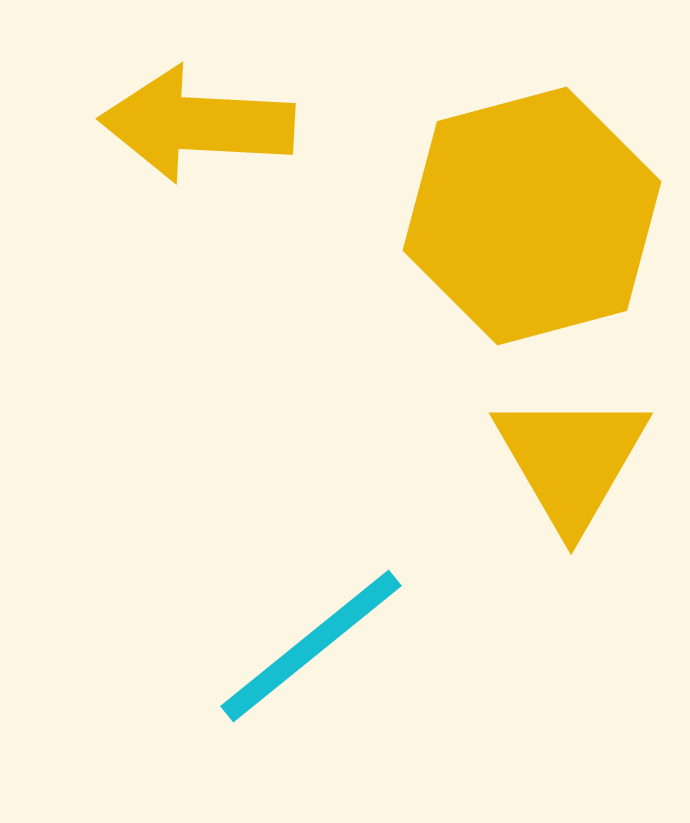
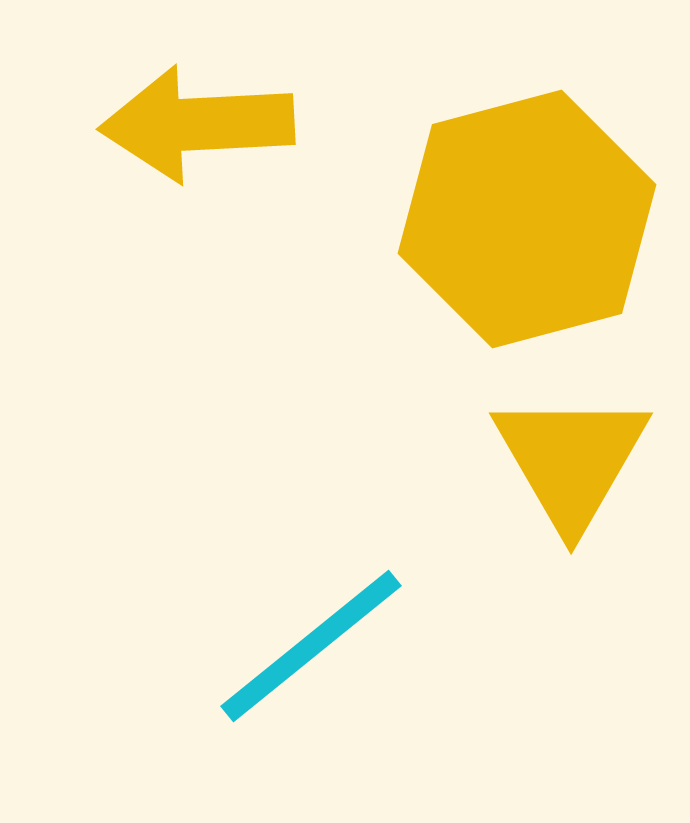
yellow arrow: rotated 6 degrees counterclockwise
yellow hexagon: moved 5 px left, 3 px down
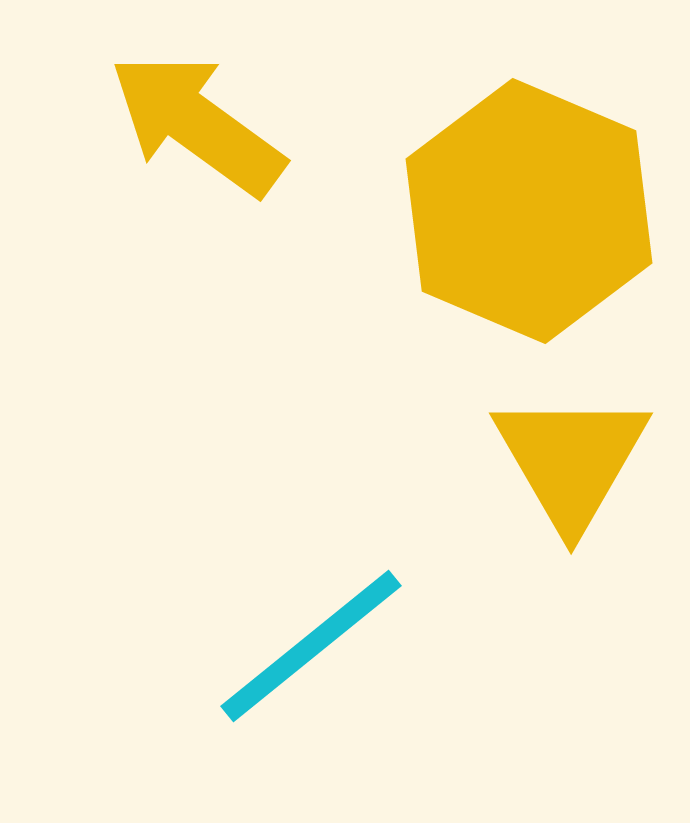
yellow arrow: rotated 39 degrees clockwise
yellow hexagon: moved 2 px right, 8 px up; rotated 22 degrees counterclockwise
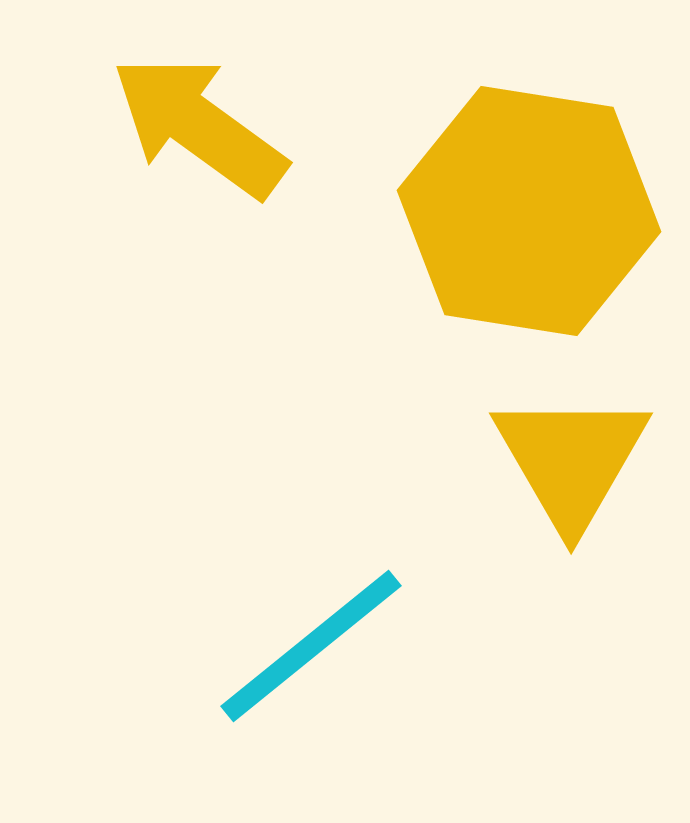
yellow arrow: moved 2 px right, 2 px down
yellow hexagon: rotated 14 degrees counterclockwise
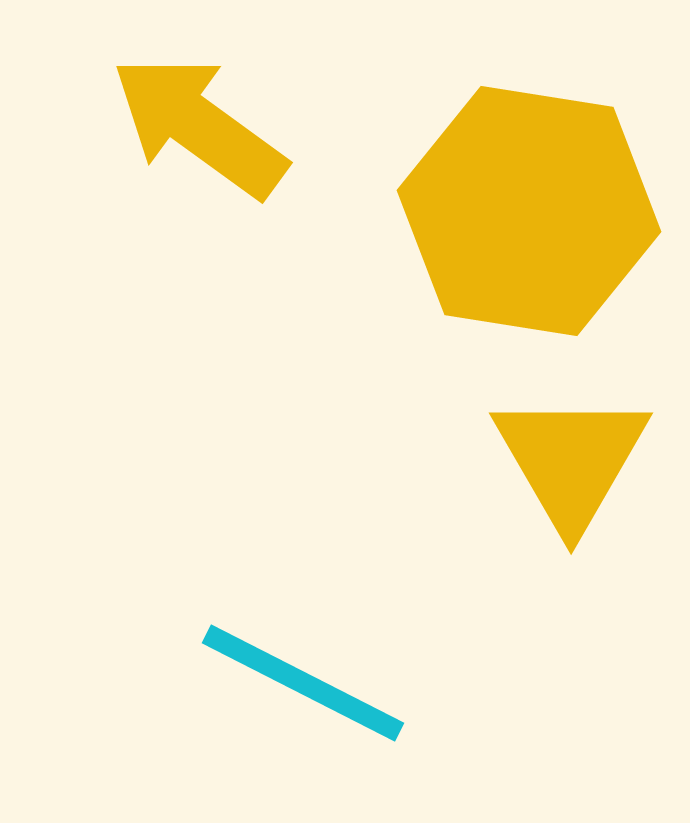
cyan line: moved 8 px left, 37 px down; rotated 66 degrees clockwise
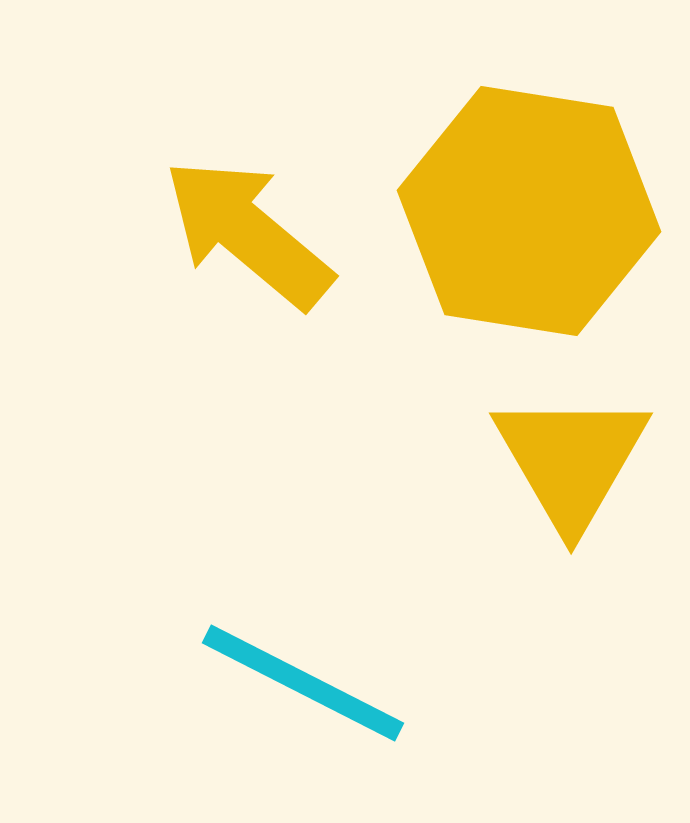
yellow arrow: moved 49 px right, 107 px down; rotated 4 degrees clockwise
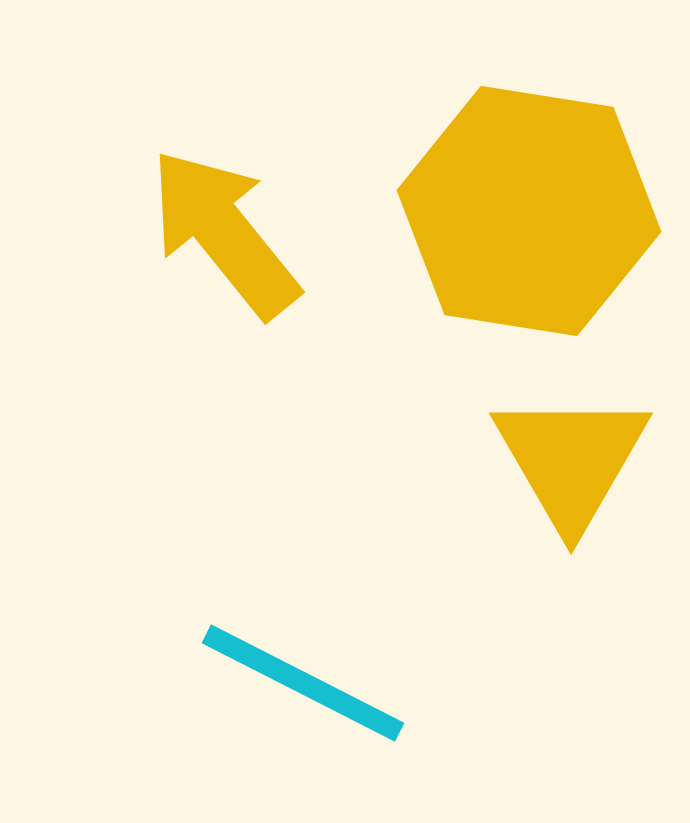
yellow arrow: moved 24 px left; rotated 11 degrees clockwise
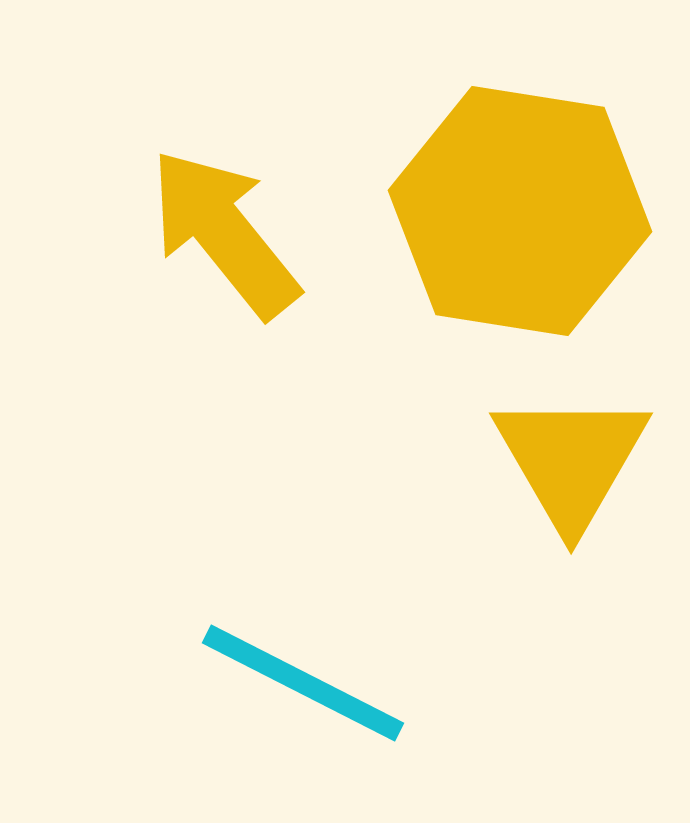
yellow hexagon: moved 9 px left
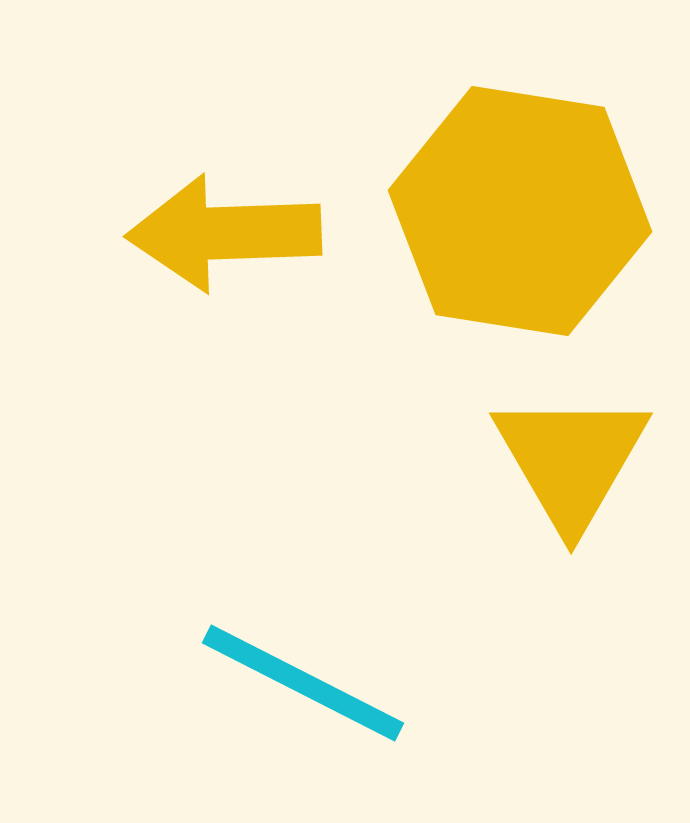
yellow arrow: rotated 53 degrees counterclockwise
